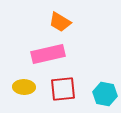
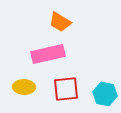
red square: moved 3 px right
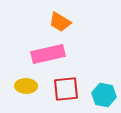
yellow ellipse: moved 2 px right, 1 px up
cyan hexagon: moved 1 px left, 1 px down
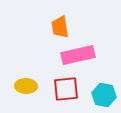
orange trapezoid: moved 5 px down; rotated 50 degrees clockwise
pink rectangle: moved 30 px right, 1 px down
